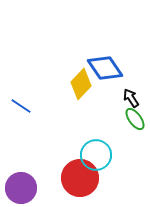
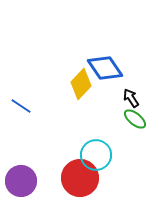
green ellipse: rotated 15 degrees counterclockwise
purple circle: moved 7 px up
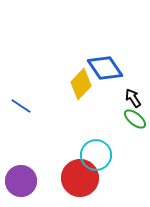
black arrow: moved 2 px right
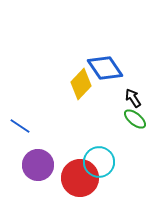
blue line: moved 1 px left, 20 px down
cyan circle: moved 3 px right, 7 px down
purple circle: moved 17 px right, 16 px up
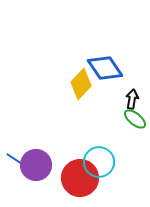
black arrow: moved 1 px left, 1 px down; rotated 42 degrees clockwise
blue line: moved 4 px left, 34 px down
purple circle: moved 2 px left
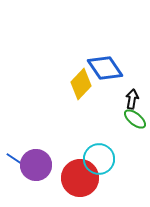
cyan circle: moved 3 px up
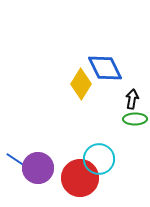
blue diamond: rotated 9 degrees clockwise
yellow diamond: rotated 12 degrees counterclockwise
green ellipse: rotated 40 degrees counterclockwise
purple circle: moved 2 px right, 3 px down
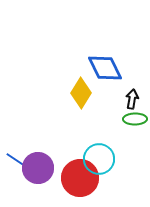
yellow diamond: moved 9 px down
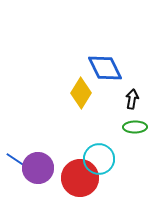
green ellipse: moved 8 px down
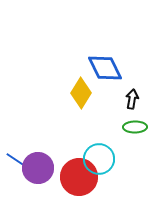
red circle: moved 1 px left, 1 px up
